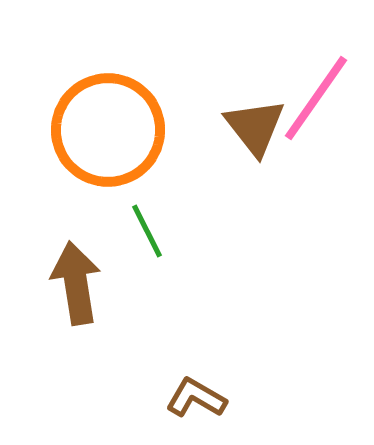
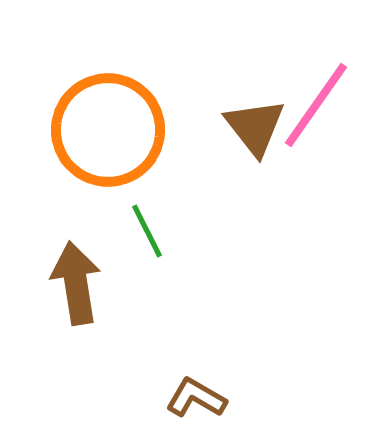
pink line: moved 7 px down
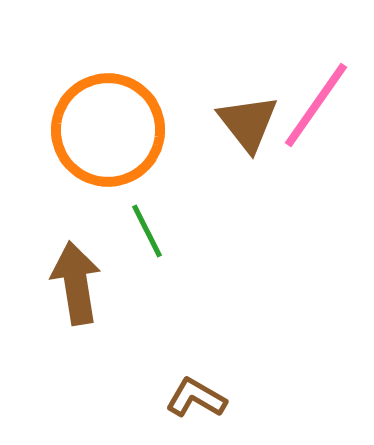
brown triangle: moved 7 px left, 4 px up
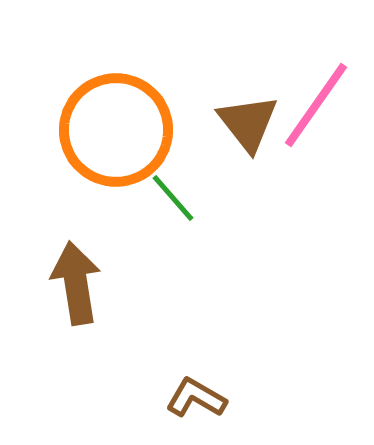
orange circle: moved 8 px right
green line: moved 26 px right, 33 px up; rotated 14 degrees counterclockwise
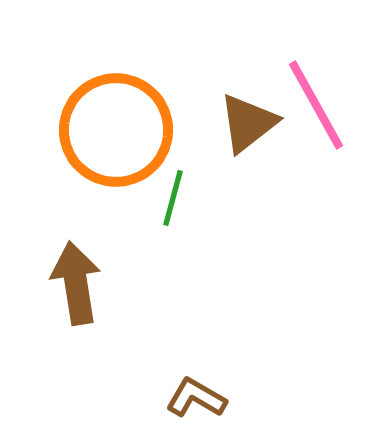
pink line: rotated 64 degrees counterclockwise
brown triangle: rotated 30 degrees clockwise
green line: rotated 56 degrees clockwise
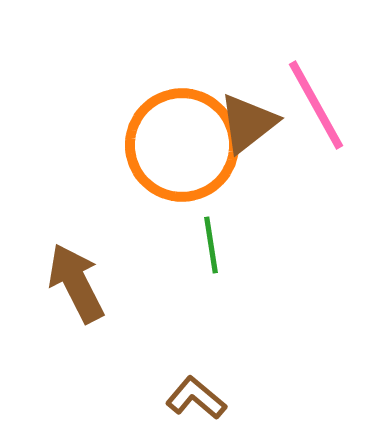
orange circle: moved 66 px right, 15 px down
green line: moved 38 px right, 47 px down; rotated 24 degrees counterclockwise
brown arrow: rotated 18 degrees counterclockwise
brown L-shape: rotated 10 degrees clockwise
